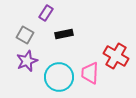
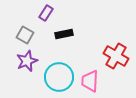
pink trapezoid: moved 8 px down
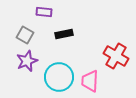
purple rectangle: moved 2 px left, 1 px up; rotated 63 degrees clockwise
